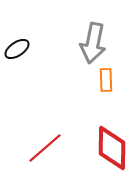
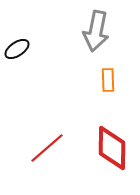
gray arrow: moved 3 px right, 12 px up
orange rectangle: moved 2 px right
red line: moved 2 px right
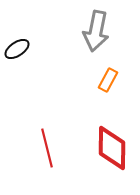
orange rectangle: rotated 30 degrees clockwise
red line: rotated 63 degrees counterclockwise
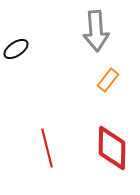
gray arrow: rotated 15 degrees counterclockwise
black ellipse: moved 1 px left
orange rectangle: rotated 10 degrees clockwise
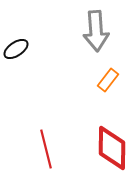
red line: moved 1 px left, 1 px down
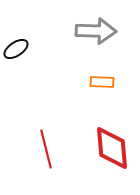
gray arrow: rotated 84 degrees counterclockwise
orange rectangle: moved 6 px left, 2 px down; rotated 55 degrees clockwise
red diamond: rotated 6 degrees counterclockwise
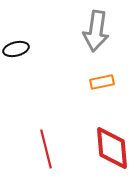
gray arrow: rotated 96 degrees clockwise
black ellipse: rotated 20 degrees clockwise
orange rectangle: rotated 15 degrees counterclockwise
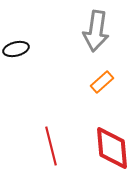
orange rectangle: rotated 30 degrees counterclockwise
red line: moved 5 px right, 3 px up
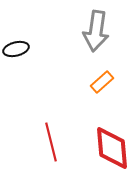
red line: moved 4 px up
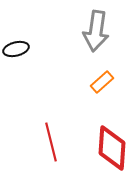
red diamond: rotated 9 degrees clockwise
